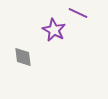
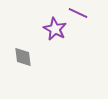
purple star: moved 1 px right, 1 px up
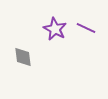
purple line: moved 8 px right, 15 px down
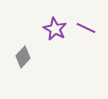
gray diamond: rotated 50 degrees clockwise
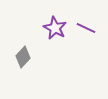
purple star: moved 1 px up
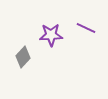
purple star: moved 4 px left, 7 px down; rotated 30 degrees counterclockwise
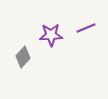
purple line: rotated 48 degrees counterclockwise
